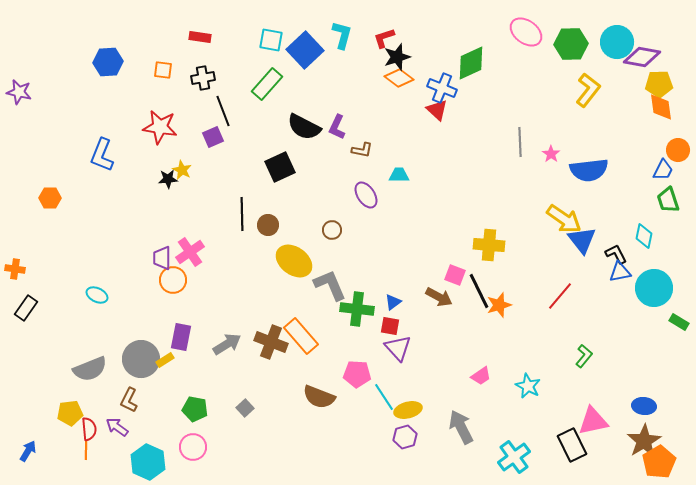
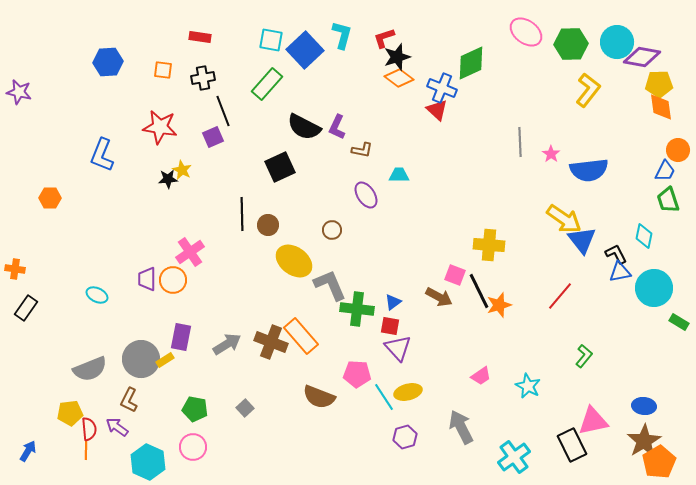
blue trapezoid at (663, 170): moved 2 px right, 1 px down
purple trapezoid at (162, 258): moved 15 px left, 21 px down
yellow ellipse at (408, 410): moved 18 px up
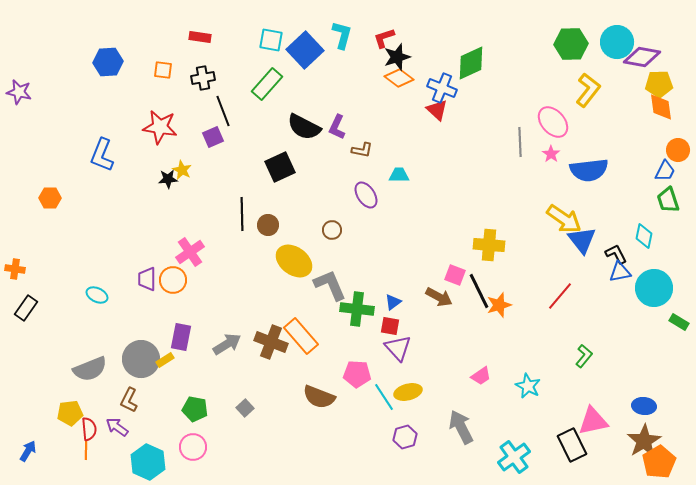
pink ellipse at (526, 32): moved 27 px right, 90 px down; rotated 12 degrees clockwise
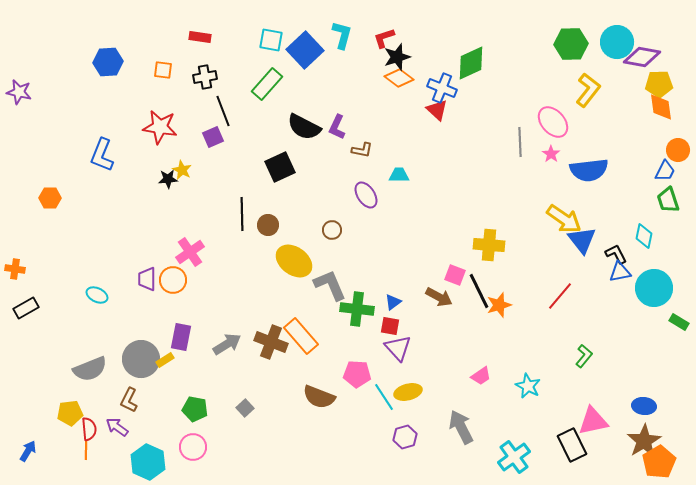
black cross at (203, 78): moved 2 px right, 1 px up
black rectangle at (26, 308): rotated 25 degrees clockwise
